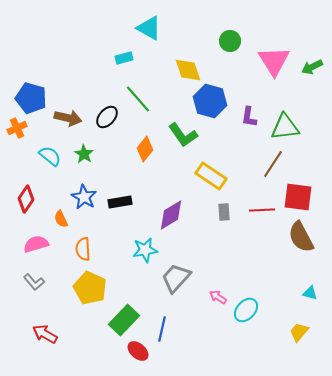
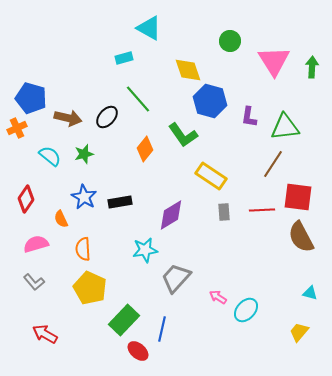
green arrow at (312, 67): rotated 120 degrees clockwise
green star at (84, 154): rotated 24 degrees clockwise
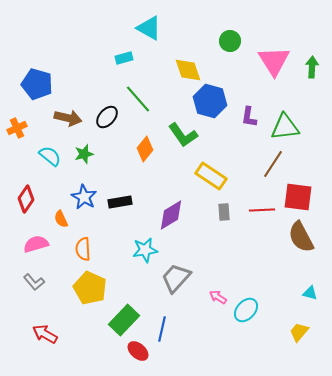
blue pentagon at (31, 98): moved 6 px right, 14 px up
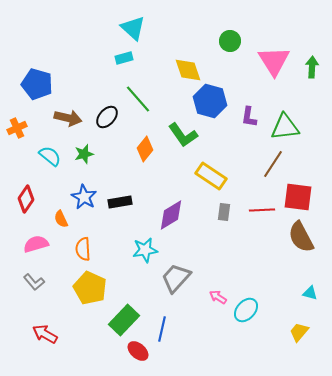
cyan triangle at (149, 28): moved 16 px left; rotated 12 degrees clockwise
gray rectangle at (224, 212): rotated 12 degrees clockwise
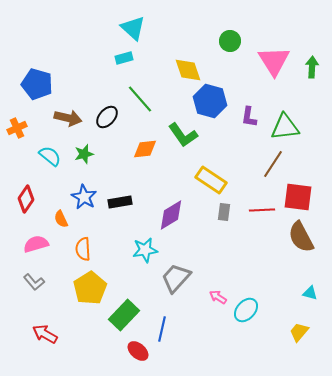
green line at (138, 99): moved 2 px right
orange diamond at (145, 149): rotated 45 degrees clockwise
yellow rectangle at (211, 176): moved 4 px down
yellow pentagon at (90, 288): rotated 16 degrees clockwise
green rectangle at (124, 320): moved 5 px up
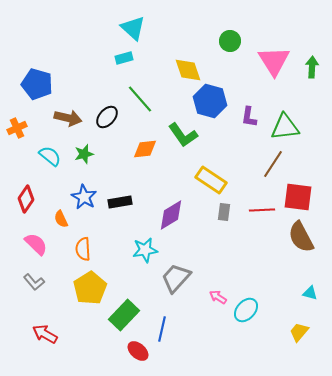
pink semicircle at (36, 244): rotated 60 degrees clockwise
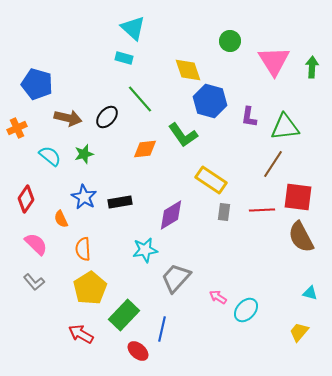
cyan rectangle at (124, 58): rotated 30 degrees clockwise
red arrow at (45, 334): moved 36 px right
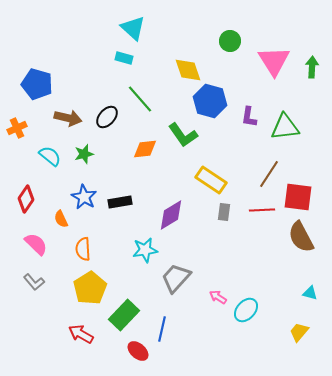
brown line at (273, 164): moved 4 px left, 10 px down
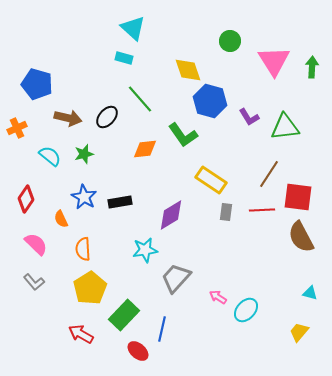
purple L-shape at (249, 117): rotated 40 degrees counterclockwise
gray rectangle at (224, 212): moved 2 px right
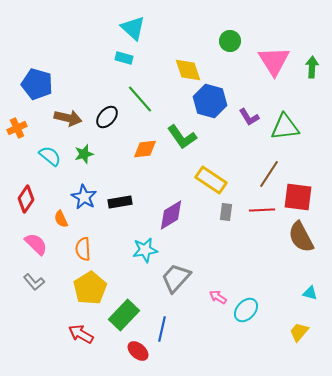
green L-shape at (183, 135): moved 1 px left, 2 px down
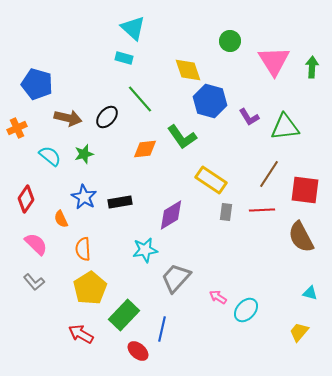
red square at (298, 197): moved 7 px right, 7 px up
